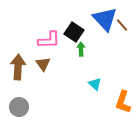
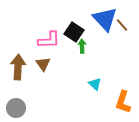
green arrow: moved 1 px right, 3 px up
gray circle: moved 3 px left, 1 px down
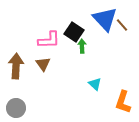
brown arrow: moved 2 px left, 1 px up
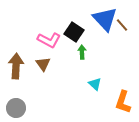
pink L-shape: rotated 30 degrees clockwise
green arrow: moved 6 px down
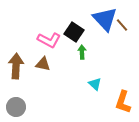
brown triangle: rotated 42 degrees counterclockwise
gray circle: moved 1 px up
